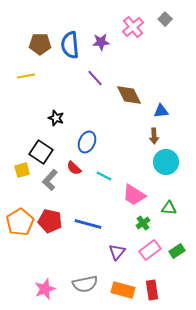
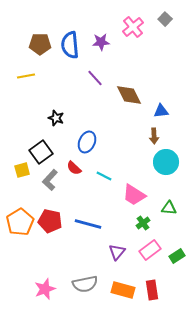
black square: rotated 20 degrees clockwise
green rectangle: moved 5 px down
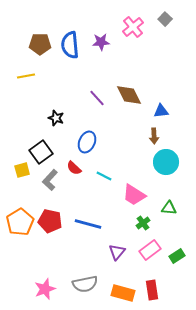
purple line: moved 2 px right, 20 px down
orange rectangle: moved 3 px down
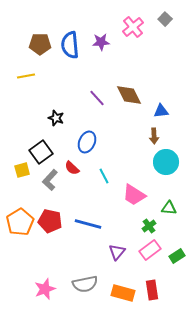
red semicircle: moved 2 px left
cyan line: rotated 35 degrees clockwise
green cross: moved 6 px right, 3 px down
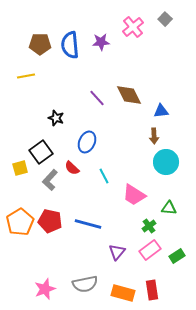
yellow square: moved 2 px left, 2 px up
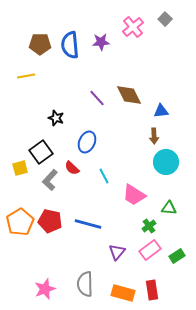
gray semicircle: rotated 100 degrees clockwise
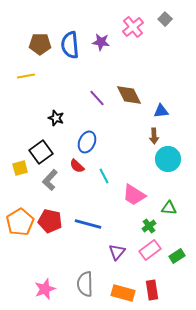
purple star: rotated 12 degrees clockwise
cyan circle: moved 2 px right, 3 px up
red semicircle: moved 5 px right, 2 px up
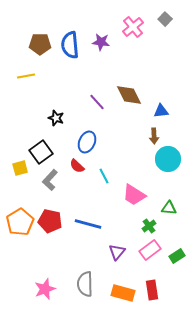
purple line: moved 4 px down
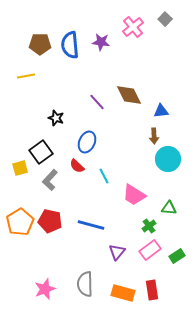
blue line: moved 3 px right, 1 px down
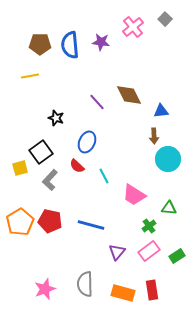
yellow line: moved 4 px right
pink rectangle: moved 1 px left, 1 px down
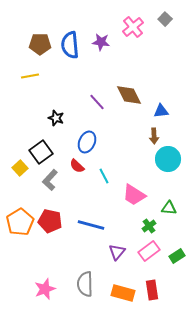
yellow square: rotated 28 degrees counterclockwise
